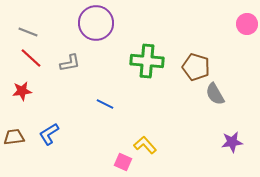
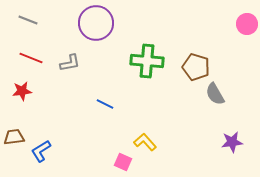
gray line: moved 12 px up
red line: rotated 20 degrees counterclockwise
blue L-shape: moved 8 px left, 17 px down
yellow L-shape: moved 3 px up
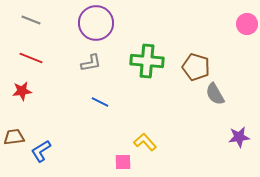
gray line: moved 3 px right
gray L-shape: moved 21 px right
blue line: moved 5 px left, 2 px up
purple star: moved 7 px right, 5 px up
pink square: rotated 24 degrees counterclockwise
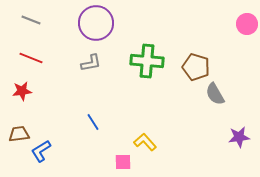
blue line: moved 7 px left, 20 px down; rotated 30 degrees clockwise
brown trapezoid: moved 5 px right, 3 px up
